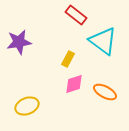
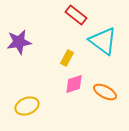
yellow rectangle: moved 1 px left, 1 px up
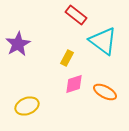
purple star: moved 1 px left, 2 px down; rotated 20 degrees counterclockwise
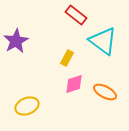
purple star: moved 2 px left, 3 px up
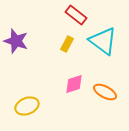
purple star: rotated 25 degrees counterclockwise
yellow rectangle: moved 14 px up
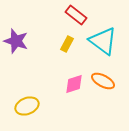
orange ellipse: moved 2 px left, 11 px up
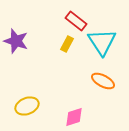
red rectangle: moved 6 px down
cyan triangle: moved 1 px left, 1 px down; rotated 20 degrees clockwise
pink diamond: moved 33 px down
